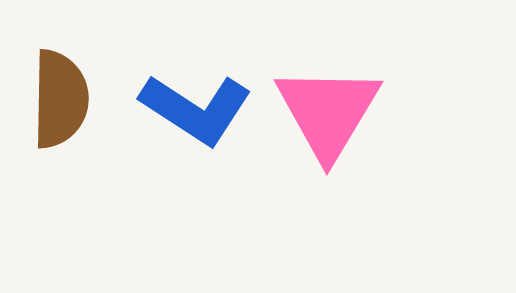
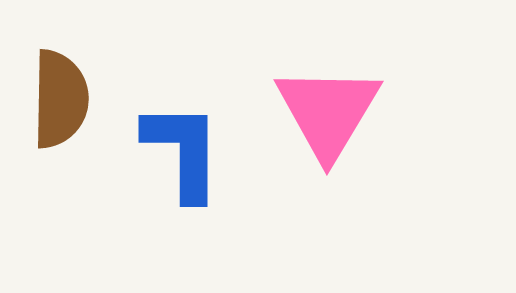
blue L-shape: moved 13 px left, 42 px down; rotated 123 degrees counterclockwise
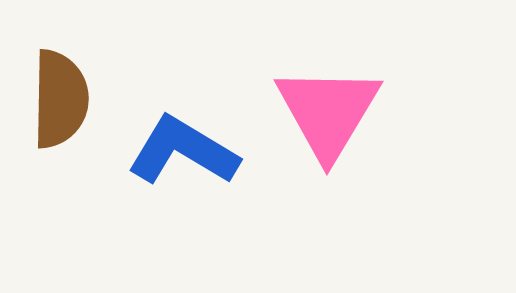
blue L-shape: rotated 59 degrees counterclockwise
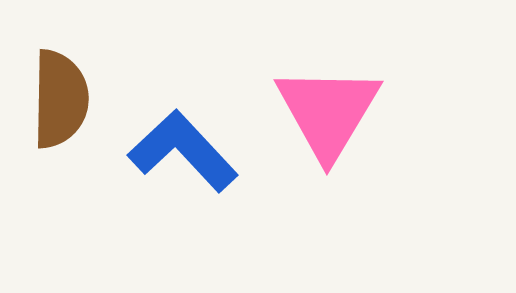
blue L-shape: rotated 16 degrees clockwise
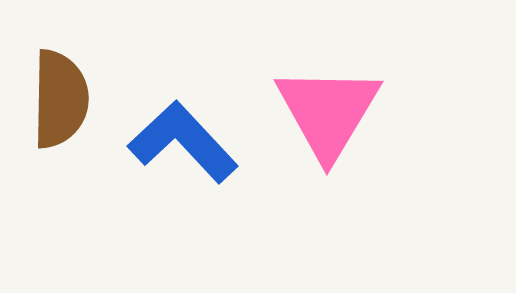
blue L-shape: moved 9 px up
